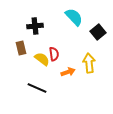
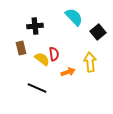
yellow arrow: moved 1 px right, 1 px up
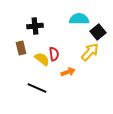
cyan semicircle: moved 5 px right, 2 px down; rotated 48 degrees counterclockwise
yellow arrow: moved 10 px up; rotated 48 degrees clockwise
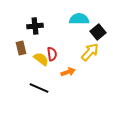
red semicircle: moved 2 px left
yellow semicircle: moved 1 px left
black line: moved 2 px right
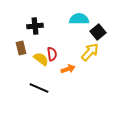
orange arrow: moved 3 px up
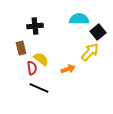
red semicircle: moved 20 px left, 14 px down
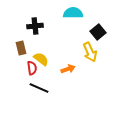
cyan semicircle: moved 6 px left, 6 px up
yellow arrow: rotated 114 degrees clockwise
